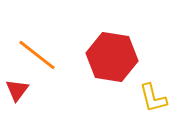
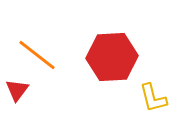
red hexagon: rotated 12 degrees counterclockwise
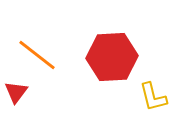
red triangle: moved 1 px left, 2 px down
yellow L-shape: moved 1 px up
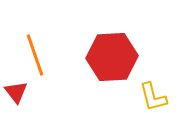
orange line: moved 2 px left; rotated 33 degrees clockwise
red triangle: rotated 15 degrees counterclockwise
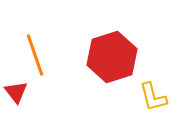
red hexagon: rotated 15 degrees counterclockwise
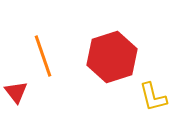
orange line: moved 8 px right, 1 px down
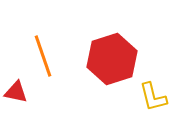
red hexagon: moved 2 px down
red triangle: rotated 40 degrees counterclockwise
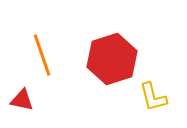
orange line: moved 1 px left, 1 px up
red triangle: moved 6 px right, 8 px down
